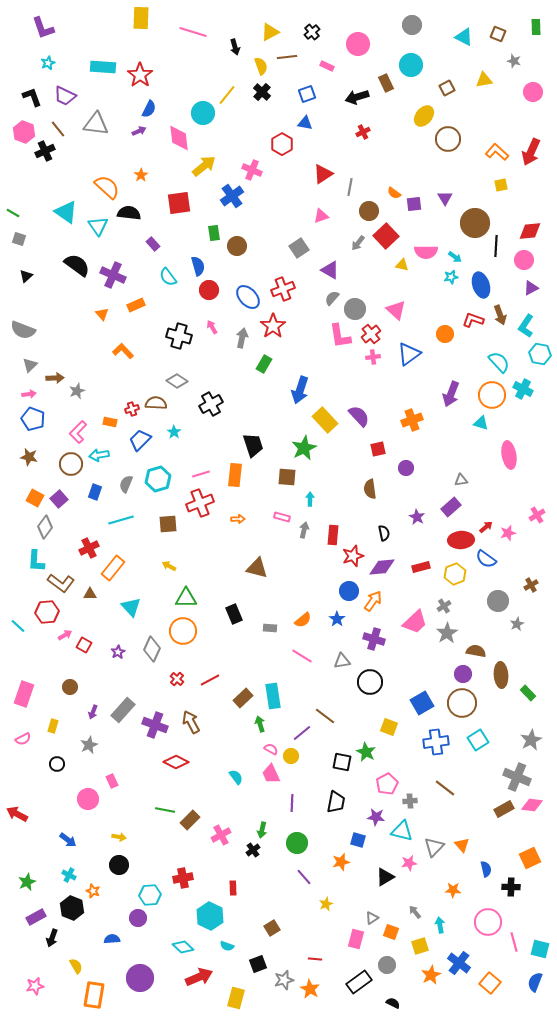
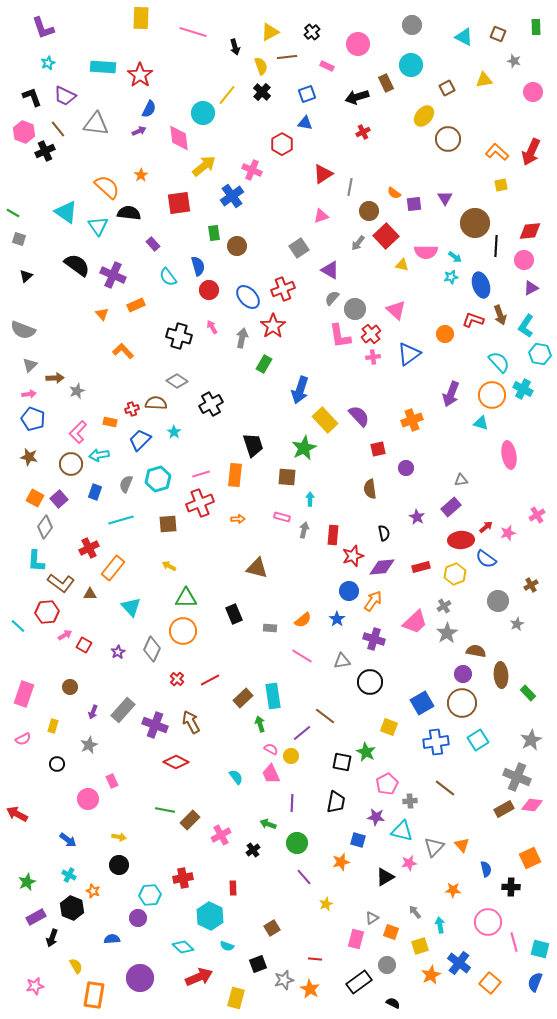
green arrow at (262, 830): moved 6 px right, 6 px up; rotated 98 degrees clockwise
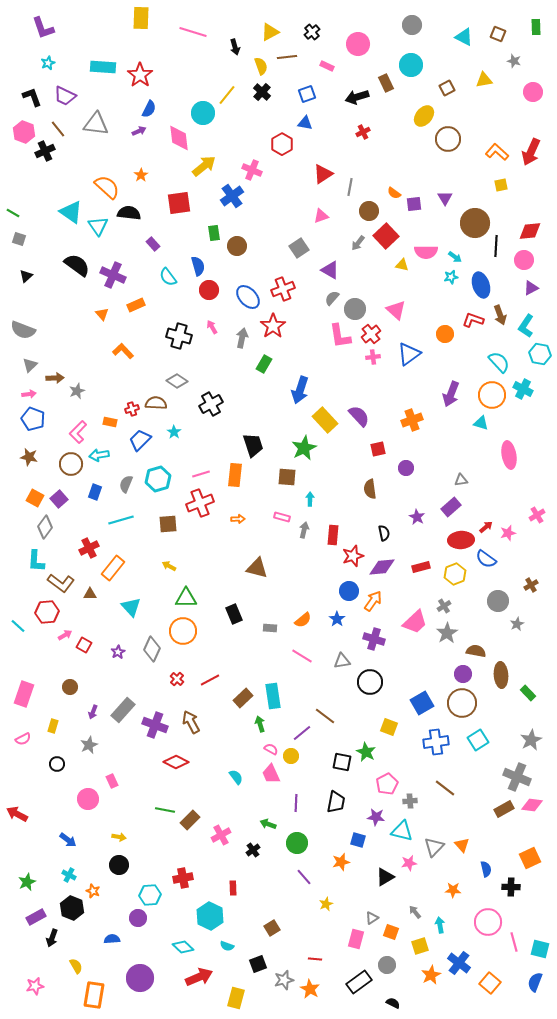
cyan triangle at (66, 212): moved 5 px right
purple line at (292, 803): moved 4 px right
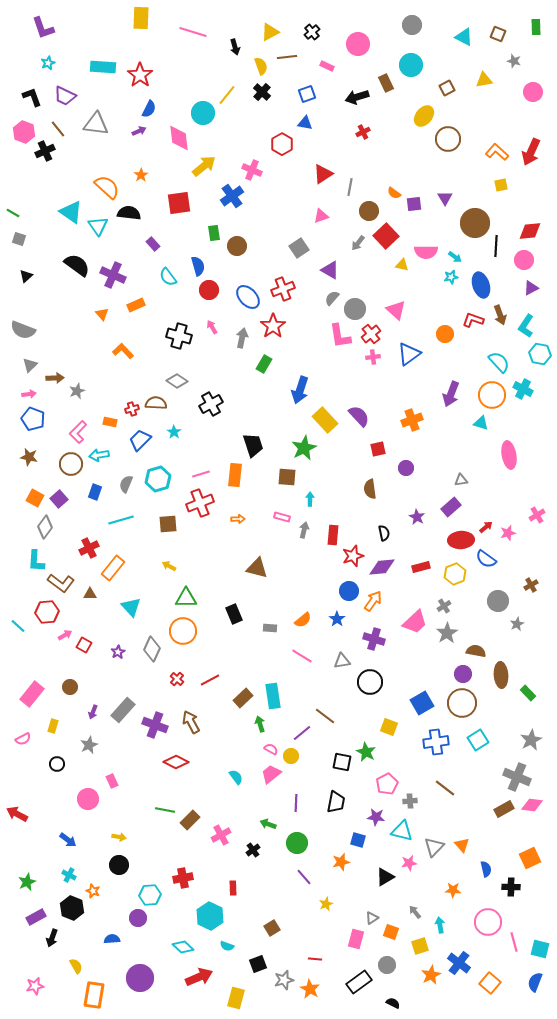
pink rectangle at (24, 694): moved 8 px right; rotated 20 degrees clockwise
pink trapezoid at (271, 774): rotated 75 degrees clockwise
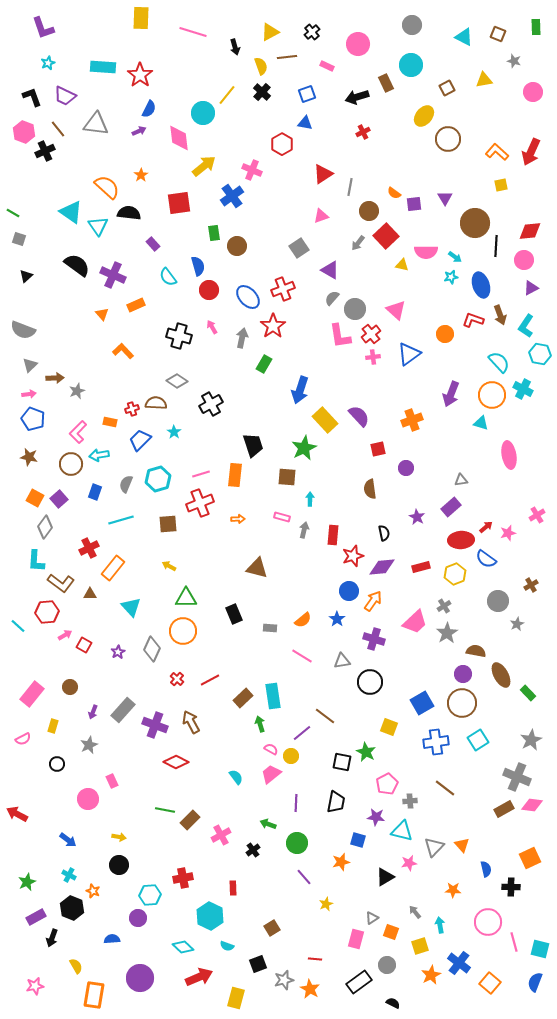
brown ellipse at (501, 675): rotated 25 degrees counterclockwise
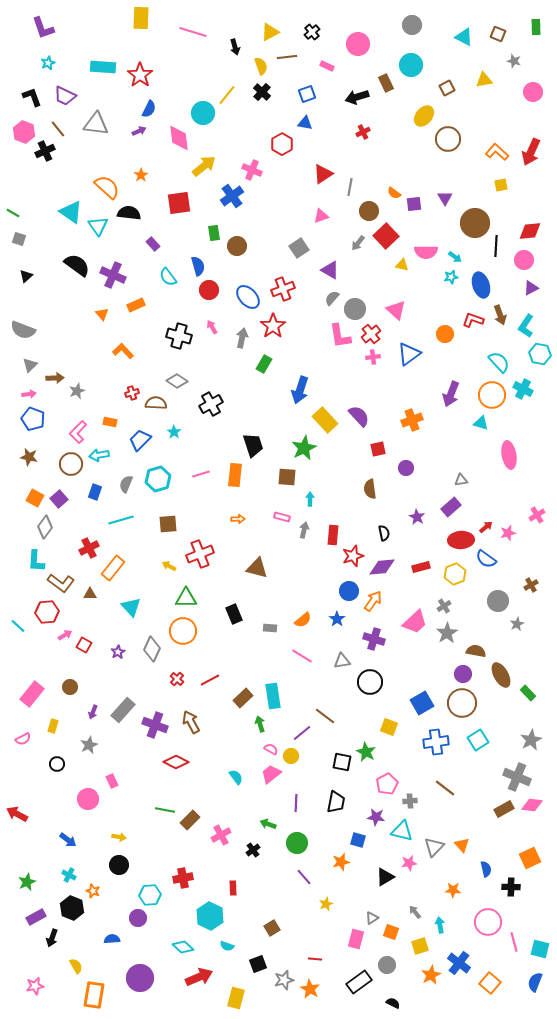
red cross at (132, 409): moved 16 px up
red cross at (200, 503): moved 51 px down
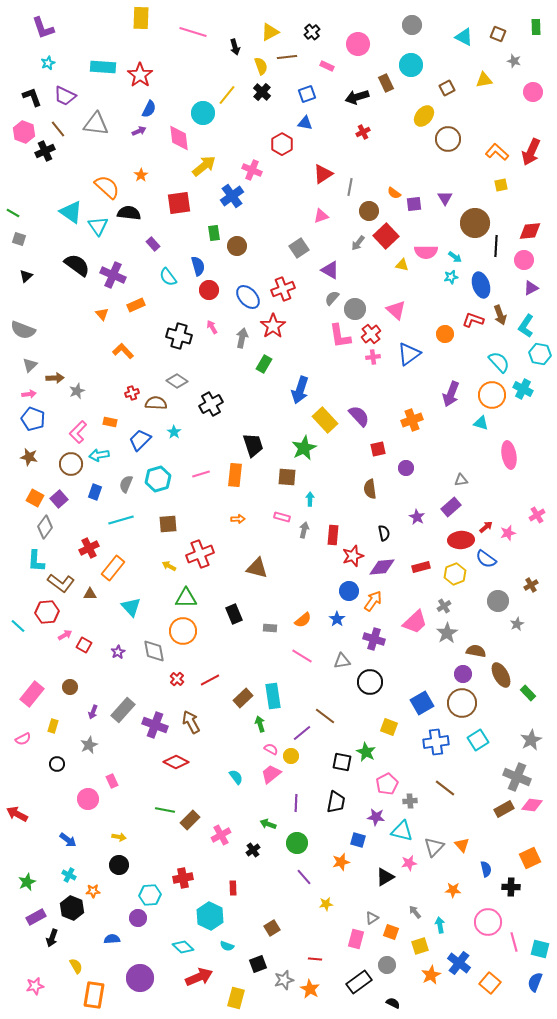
gray diamond at (152, 649): moved 2 px right, 2 px down; rotated 35 degrees counterclockwise
orange star at (93, 891): rotated 24 degrees counterclockwise
yellow star at (326, 904): rotated 16 degrees clockwise
